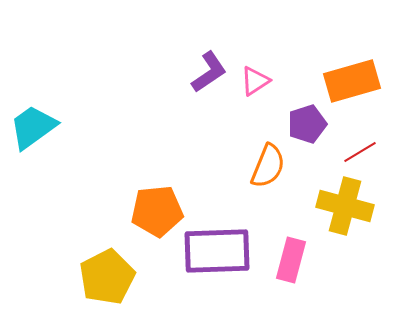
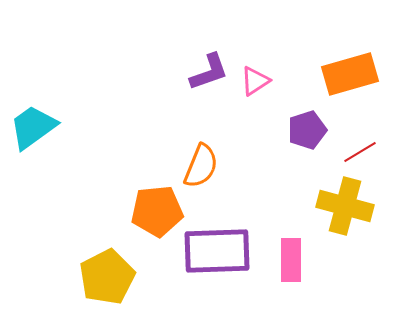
purple L-shape: rotated 15 degrees clockwise
orange rectangle: moved 2 px left, 7 px up
purple pentagon: moved 6 px down
orange semicircle: moved 67 px left
pink rectangle: rotated 15 degrees counterclockwise
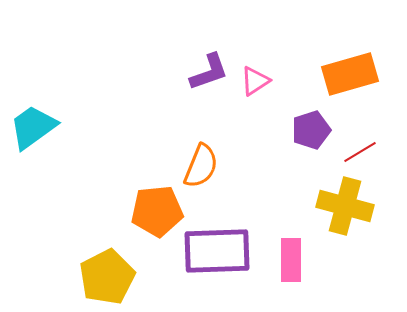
purple pentagon: moved 4 px right
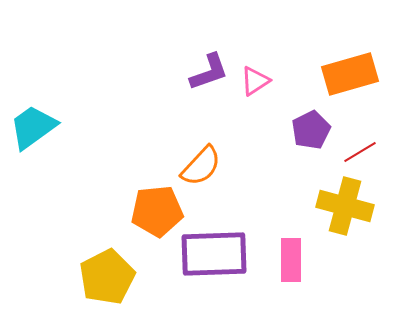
purple pentagon: rotated 9 degrees counterclockwise
orange semicircle: rotated 21 degrees clockwise
purple rectangle: moved 3 px left, 3 px down
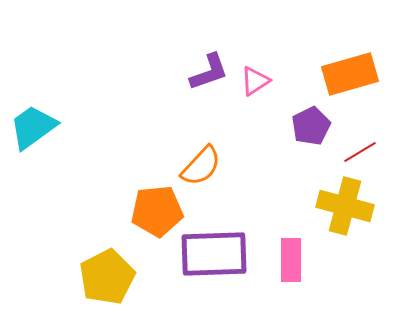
purple pentagon: moved 4 px up
